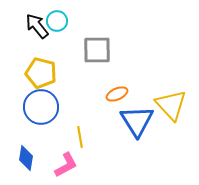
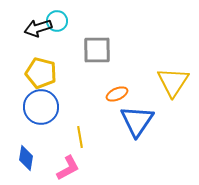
black arrow: moved 1 px right, 2 px down; rotated 68 degrees counterclockwise
yellow triangle: moved 2 px right, 23 px up; rotated 16 degrees clockwise
blue triangle: rotated 6 degrees clockwise
pink L-shape: moved 2 px right, 3 px down
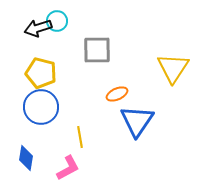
yellow triangle: moved 14 px up
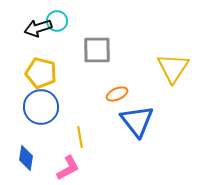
blue triangle: rotated 12 degrees counterclockwise
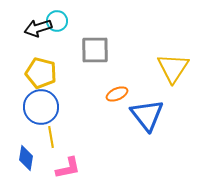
gray square: moved 2 px left
blue triangle: moved 10 px right, 6 px up
yellow line: moved 29 px left
pink L-shape: rotated 16 degrees clockwise
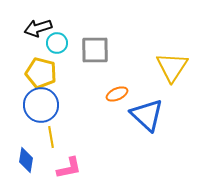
cyan circle: moved 22 px down
yellow triangle: moved 1 px left, 1 px up
blue circle: moved 2 px up
blue triangle: rotated 9 degrees counterclockwise
blue diamond: moved 2 px down
pink L-shape: moved 1 px right
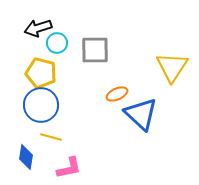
blue triangle: moved 6 px left, 1 px up
yellow line: rotated 65 degrees counterclockwise
blue diamond: moved 3 px up
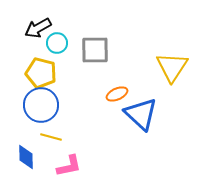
black arrow: rotated 12 degrees counterclockwise
blue diamond: rotated 10 degrees counterclockwise
pink L-shape: moved 2 px up
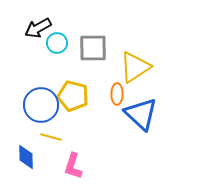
gray square: moved 2 px left, 2 px up
yellow triangle: moved 37 px left; rotated 24 degrees clockwise
yellow pentagon: moved 32 px right, 23 px down
orange ellipse: rotated 65 degrees counterclockwise
pink L-shape: moved 4 px right; rotated 120 degrees clockwise
